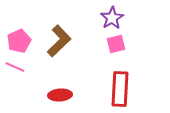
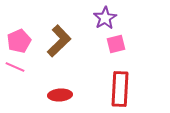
purple star: moved 7 px left
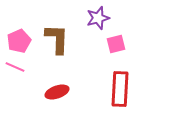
purple star: moved 7 px left; rotated 15 degrees clockwise
brown L-shape: moved 2 px left, 2 px up; rotated 44 degrees counterclockwise
red ellipse: moved 3 px left, 3 px up; rotated 15 degrees counterclockwise
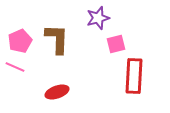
pink pentagon: moved 1 px right
red rectangle: moved 14 px right, 13 px up
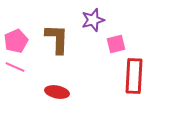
purple star: moved 5 px left, 2 px down
pink pentagon: moved 4 px left
red ellipse: rotated 30 degrees clockwise
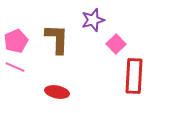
pink square: rotated 30 degrees counterclockwise
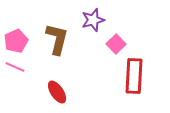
brown L-shape: rotated 12 degrees clockwise
red ellipse: rotated 45 degrees clockwise
